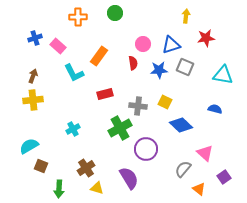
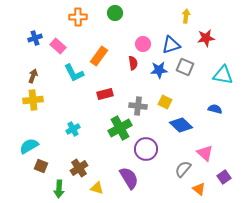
brown cross: moved 7 px left
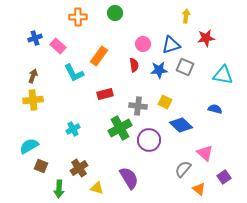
red semicircle: moved 1 px right, 2 px down
purple circle: moved 3 px right, 9 px up
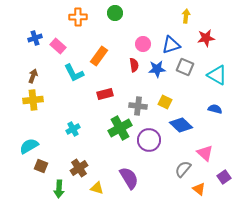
blue star: moved 2 px left, 1 px up
cyan triangle: moved 6 px left; rotated 20 degrees clockwise
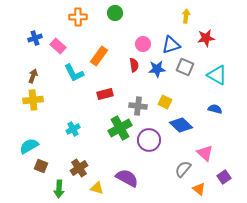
purple semicircle: moved 2 px left; rotated 30 degrees counterclockwise
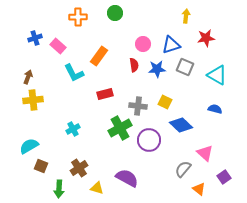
brown arrow: moved 5 px left, 1 px down
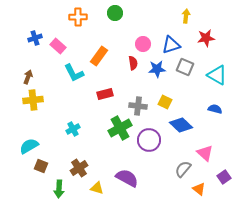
red semicircle: moved 1 px left, 2 px up
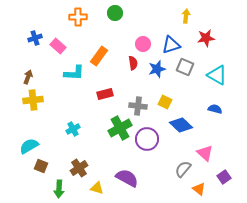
blue star: rotated 12 degrees counterclockwise
cyan L-shape: rotated 60 degrees counterclockwise
purple circle: moved 2 px left, 1 px up
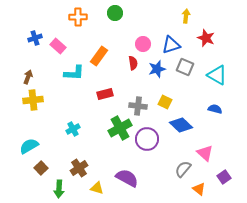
red star: rotated 30 degrees clockwise
brown square: moved 2 px down; rotated 24 degrees clockwise
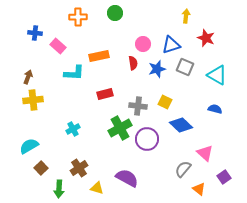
blue cross: moved 5 px up; rotated 24 degrees clockwise
orange rectangle: rotated 42 degrees clockwise
